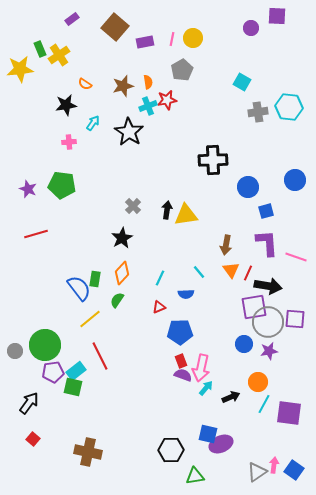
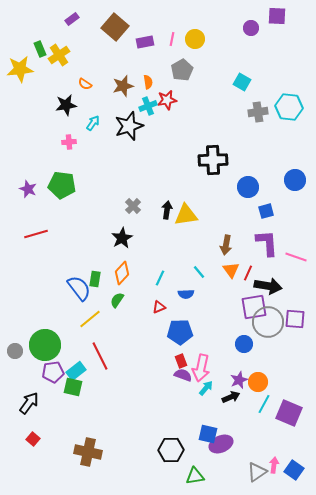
yellow circle at (193, 38): moved 2 px right, 1 px down
black star at (129, 132): moved 6 px up; rotated 20 degrees clockwise
purple star at (269, 351): moved 30 px left, 29 px down; rotated 12 degrees counterclockwise
purple square at (289, 413): rotated 16 degrees clockwise
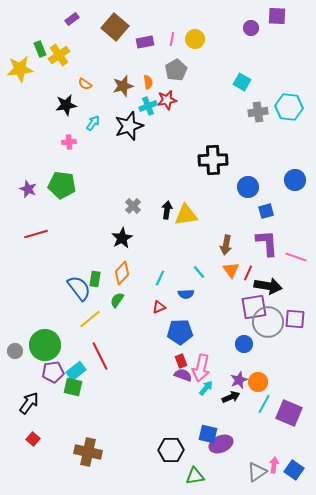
gray pentagon at (182, 70): moved 6 px left
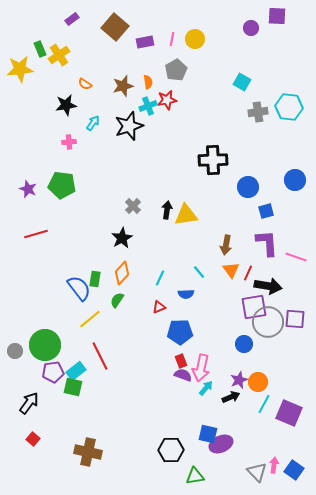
gray triangle at (257, 472): rotated 40 degrees counterclockwise
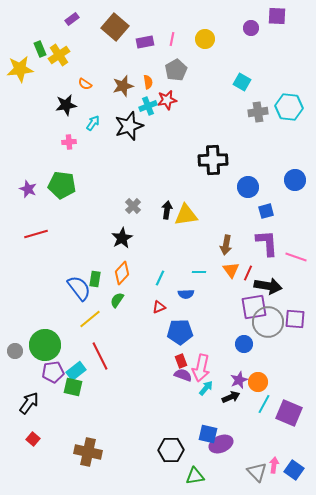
yellow circle at (195, 39): moved 10 px right
cyan line at (199, 272): rotated 48 degrees counterclockwise
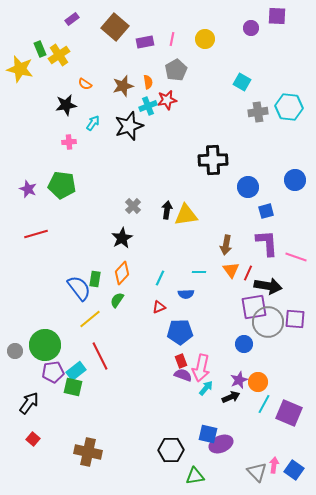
yellow star at (20, 69): rotated 20 degrees clockwise
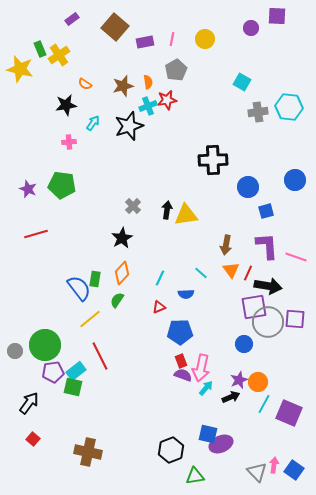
purple L-shape at (267, 243): moved 3 px down
cyan line at (199, 272): moved 2 px right, 1 px down; rotated 40 degrees clockwise
black hexagon at (171, 450): rotated 20 degrees counterclockwise
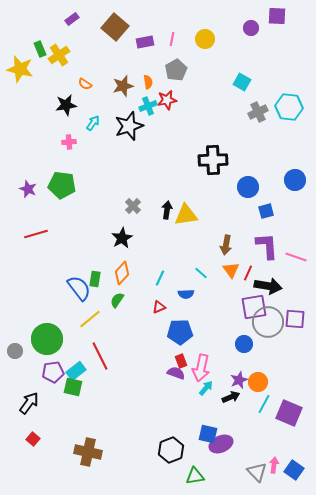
gray cross at (258, 112): rotated 18 degrees counterclockwise
green circle at (45, 345): moved 2 px right, 6 px up
purple semicircle at (183, 375): moved 7 px left, 2 px up
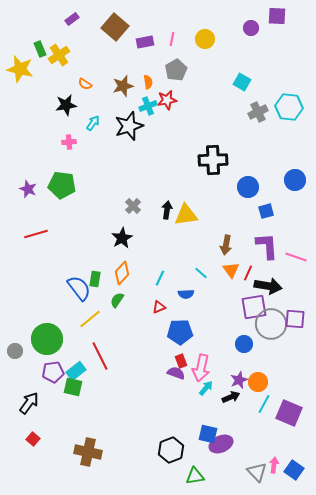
gray circle at (268, 322): moved 3 px right, 2 px down
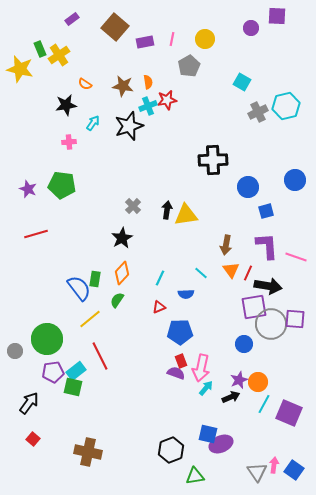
gray pentagon at (176, 70): moved 13 px right, 4 px up
brown star at (123, 86): rotated 25 degrees clockwise
cyan hexagon at (289, 107): moved 3 px left, 1 px up; rotated 20 degrees counterclockwise
gray triangle at (257, 472): rotated 10 degrees clockwise
